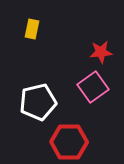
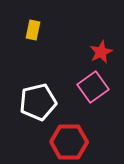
yellow rectangle: moved 1 px right, 1 px down
red star: rotated 20 degrees counterclockwise
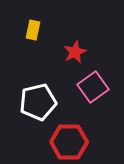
red star: moved 26 px left
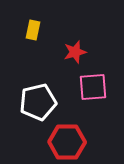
red star: rotated 10 degrees clockwise
pink square: rotated 32 degrees clockwise
red hexagon: moved 2 px left
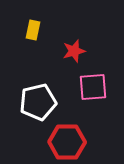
red star: moved 1 px left, 1 px up
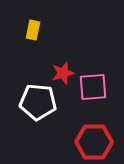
red star: moved 11 px left, 22 px down
white pentagon: rotated 18 degrees clockwise
red hexagon: moved 27 px right
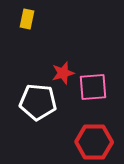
yellow rectangle: moved 6 px left, 11 px up
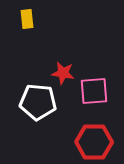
yellow rectangle: rotated 18 degrees counterclockwise
red star: rotated 25 degrees clockwise
pink square: moved 1 px right, 4 px down
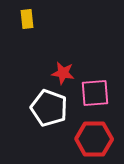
pink square: moved 1 px right, 2 px down
white pentagon: moved 11 px right, 6 px down; rotated 15 degrees clockwise
red hexagon: moved 3 px up
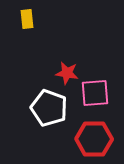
red star: moved 4 px right
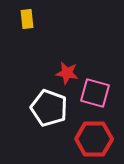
pink square: rotated 20 degrees clockwise
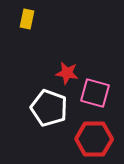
yellow rectangle: rotated 18 degrees clockwise
